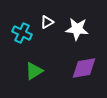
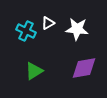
white triangle: moved 1 px right, 1 px down
cyan cross: moved 4 px right, 2 px up
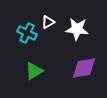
white triangle: moved 1 px up
cyan cross: moved 1 px right, 2 px down
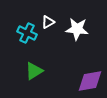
purple diamond: moved 6 px right, 13 px down
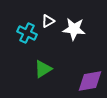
white triangle: moved 1 px up
white star: moved 3 px left
green triangle: moved 9 px right, 2 px up
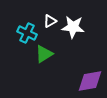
white triangle: moved 2 px right
white star: moved 1 px left, 2 px up
green triangle: moved 1 px right, 15 px up
